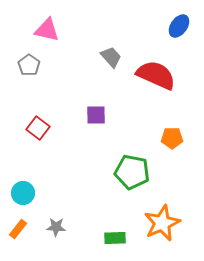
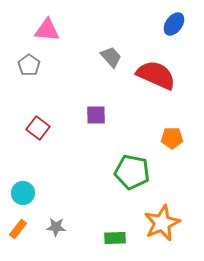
blue ellipse: moved 5 px left, 2 px up
pink triangle: rotated 8 degrees counterclockwise
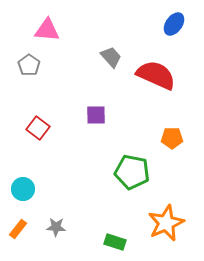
cyan circle: moved 4 px up
orange star: moved 4 px right
green rectangle: moved 4 px down; rotated 20 degrees clockwise
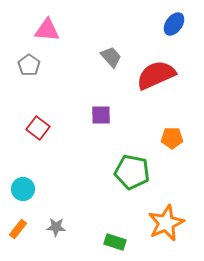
red semicircle: rotated 48 degrees counterclockwise
purple square: moved 5 px right
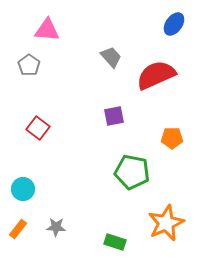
purple square: moved 13 px right, 1 px down; rotated 10 degrees counterclockwise
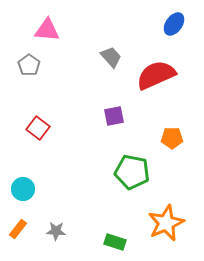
gray star: moved 4 px down
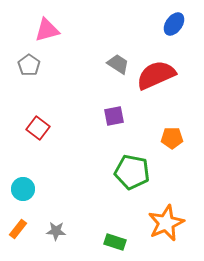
pink triangle: rotated 20 degrees counterclockwise
gray trapezoid: moved 7 px right, 7 px down; rotated 15 degrees counterclockwise
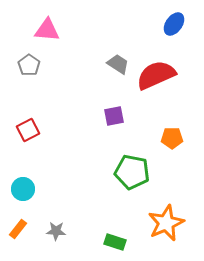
pink triangle: rotated 20 degrees clockwise
red square: moved 10 px left, 2 px down; rotated 25 degrees clockwise
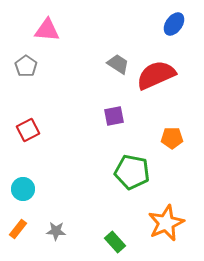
gray pentagon: moved 3 px left, 1 px down
green rectangle: rotated 30 degrees clockwise
